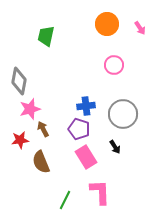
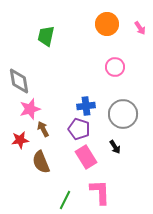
pink circle: moved 1 px right, 2 px down
gray diamond: rotated 20 degrees counterclockwise
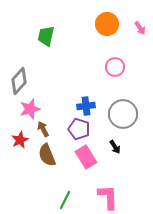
gray diamond: rotated 52 degrees clockwise
red star: rotated 18 degrees counterclockwise
brown semicircle: moved 6 px right, 7 px up
pink L-shape: moved 8 px right, 5 px down
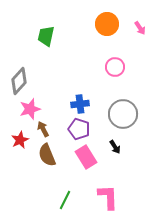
blue cross: moved 6 px left, 2 px up
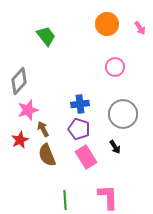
green trapezoid: rotated 130 degrees clockwise
pink star: moved 2 px left, 1 px down
green line: rotated 30 degrees counterclockwise
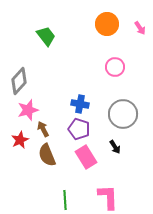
blue cross: rotated 18 degrees clockwise
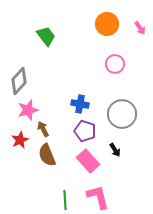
pink circle: moved 3 px up
gray circle: moved 1 px left
purple pentagon: moved 6 px right, 2 px down
black arrow: moved 3 px down
pink rectangle: moved 2 px right, 4 px down; rotated 10 degrees counterclockwise
pink L-shape: moved 10 px left; rotated 12 degrees counterclockwise
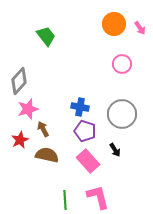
orange circle: moved 7 px right
pink circle: moved 7 px right
blue cross: moved 3 px down
pink star: moved 1 px up
brown semicircle: rotated 125 degrees clockwise
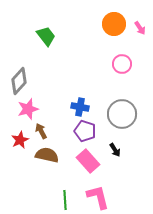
brown arrow: moved 2 px left, 2 px down
